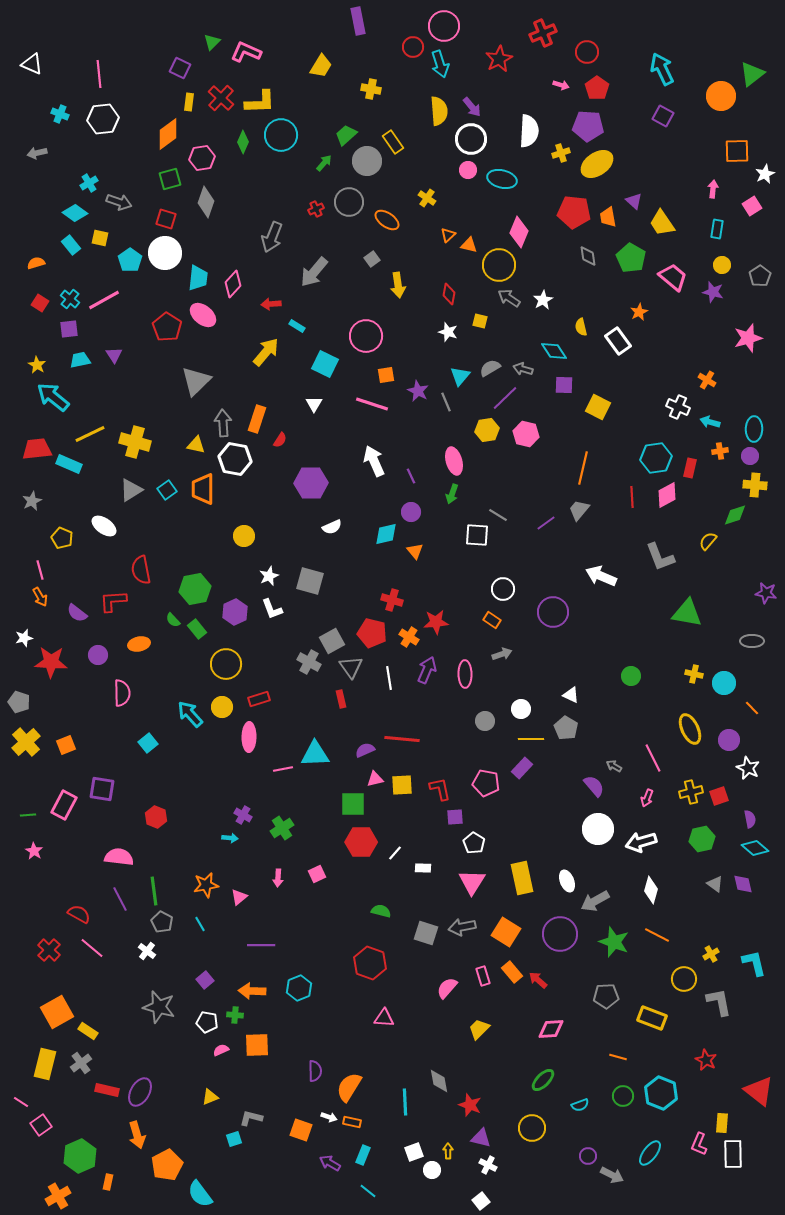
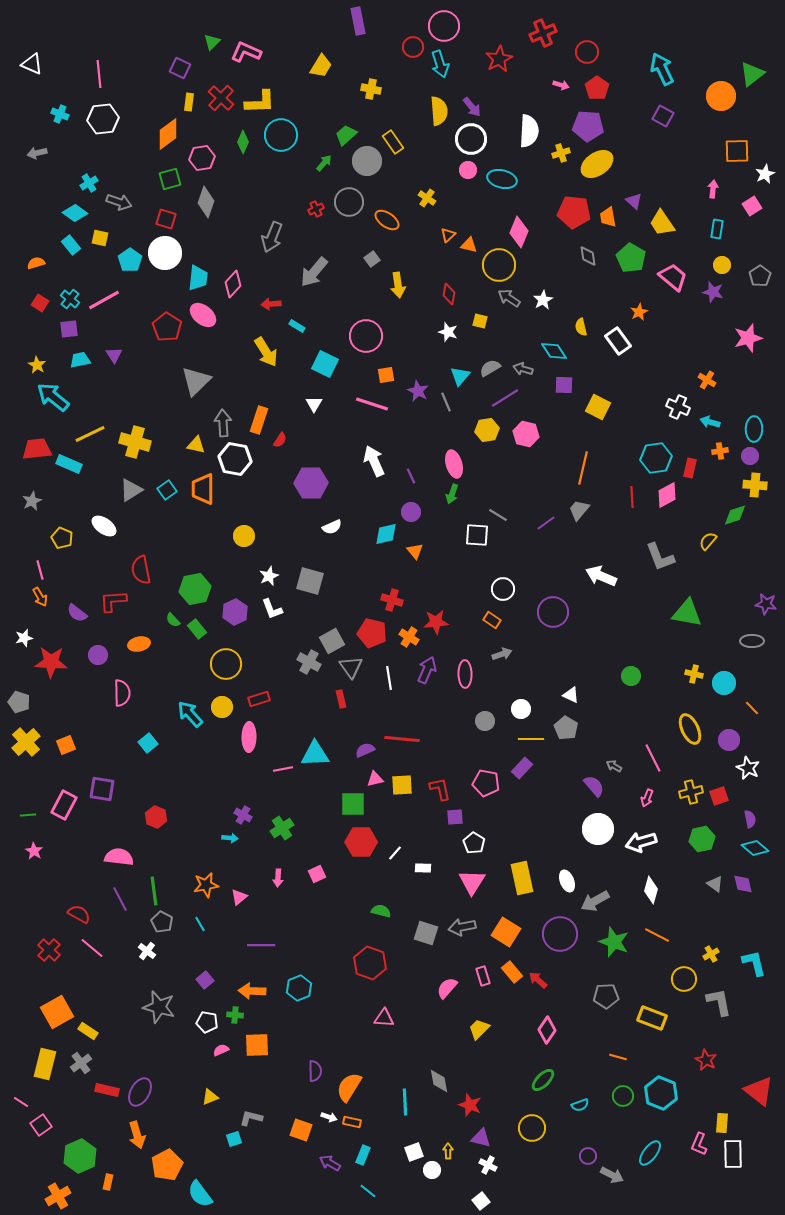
yellow arrow at (266, 352): rotated 108 degrees clockwise
purple line at (505, 398): rotated 12 degrees clockwise
orange rectangle at (257, 419): moved 2 px right, 1 px down
pink ellipse at (454, 461): moved 3 px down
purple star at (766, 593): moved 11 px down
pink diamond at (551, 1029): moved 4 px left, 1 px down; rotated 52 degrees counterclockwise
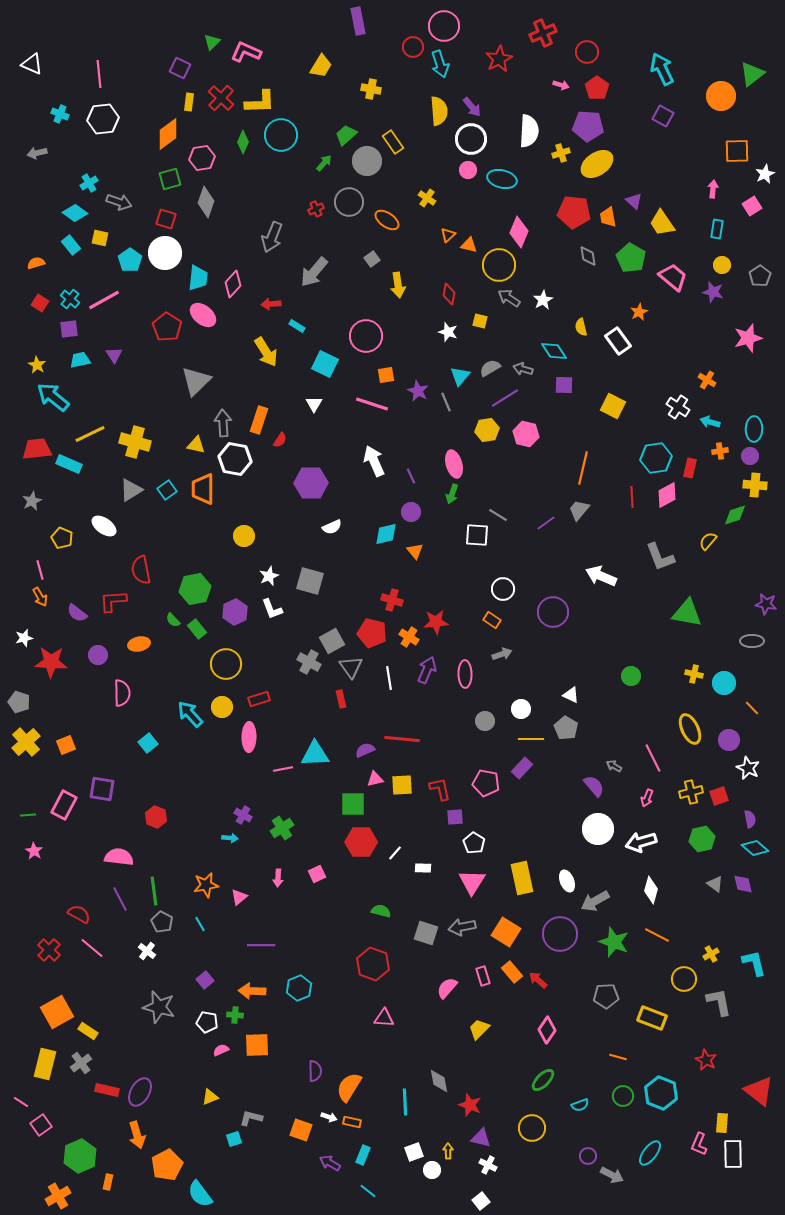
yellow square at (598, 407): moved 15 px right, 1 px up
white cross at (678, 407): rotated 10 degrees clockwise
red hexagon at (370, 963): moved 3 px right, 1 px down
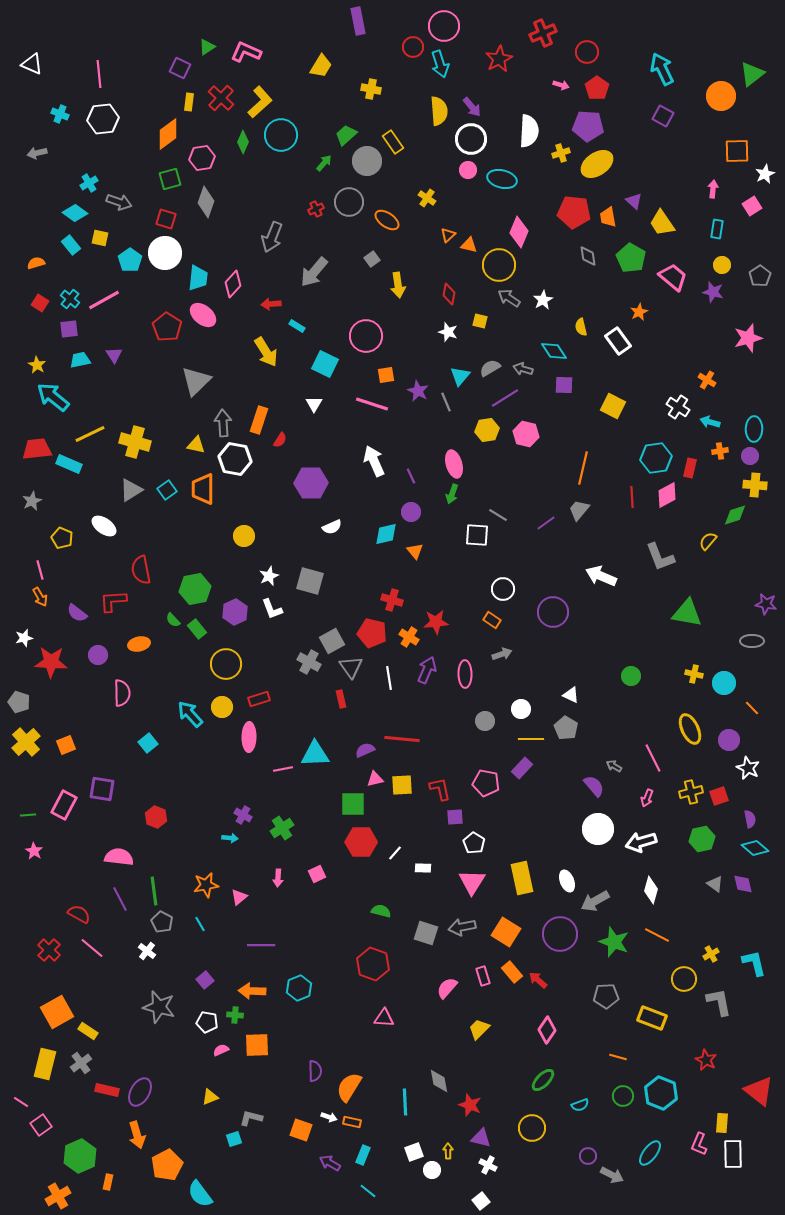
green triangle at (212, 42): moved 5 px left, 5 px down; rotated 12 degrees clockwise
yellow L-shape at (260, 102): rotated 40 degrees counterclockwise
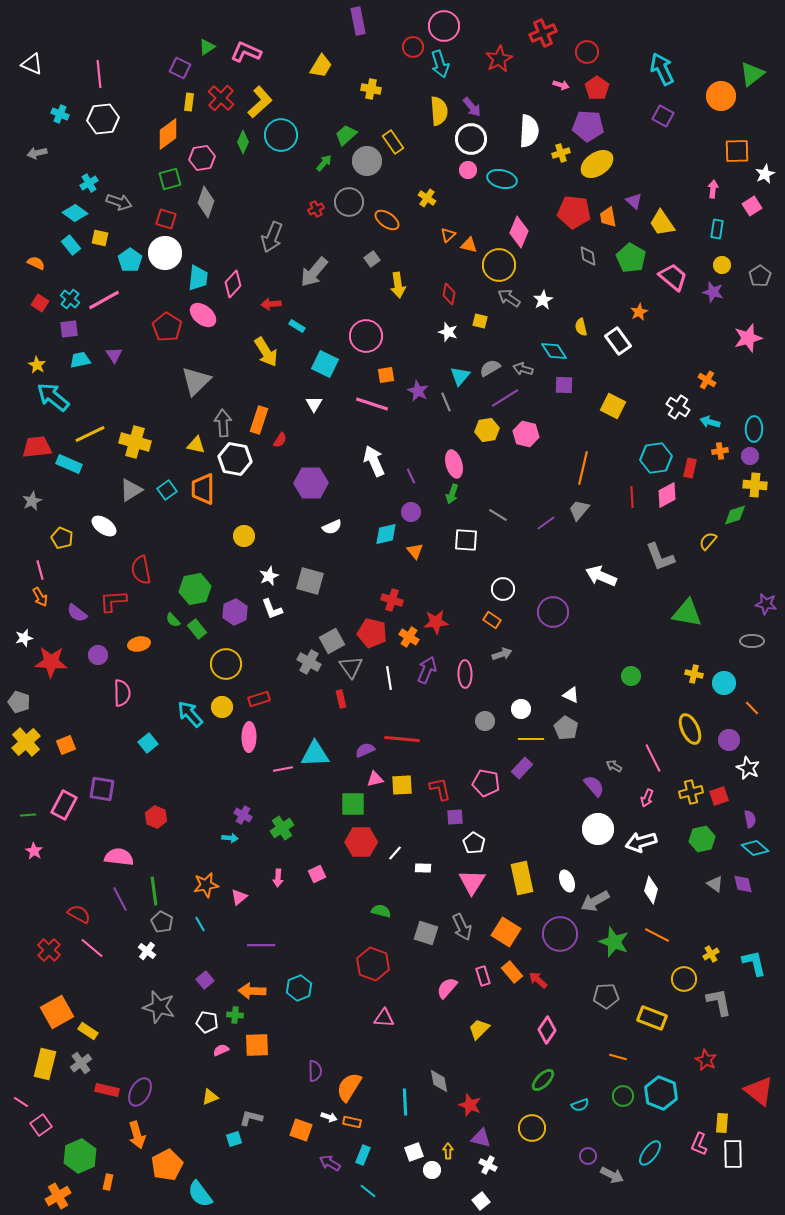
orange semicircle at (36, 263): rotated 42 degrees clockwise
red trapezoid at (37, 449): moved 2 px up
white square at (477, 535): moved 11 px left, 5 px down
gray arrow at (462, 927): rotated 104 degrees counterclockwise
